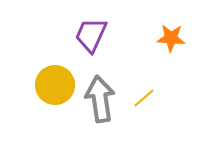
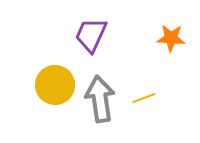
yellow line: rotated 20 degrees clockwise
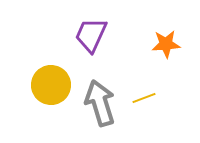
orange star: moved 5 px left, 6 px down; rotated 8 degrees counterclockwise
yellow circle: moved 4 px left
gray arrow: moved 4 px down; rotated 9 degrees counterclockwise
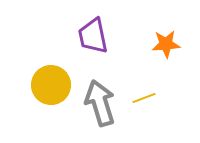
purple trapezoid: moved 2 px right, 1 px down; rotated 36 degrees counterclockwise
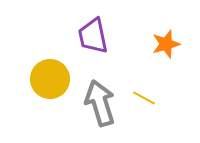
orange star: rotated 12 degrees counterclockwise
yellow circle: moved 1 px left, 6 px up
yellow line: rotated 50 degrees clockwise
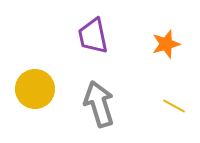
yellow circle: moved 15 px left, 10 px down
yellow line: moved 30 px right, 8 px down
gray arrow: moved 1 px left, 1 px down
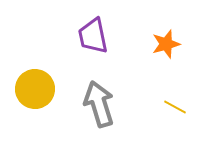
yellow line: moved 1 px right, 1 px down
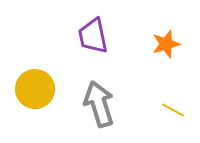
yellow line: moved 2 px left, 3 px down
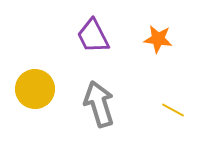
purple trapezoid: rotated 15 degrees counterclockwise
orange star: moved 8 px left, 5 px up; rotated 24 degrees clockwise
